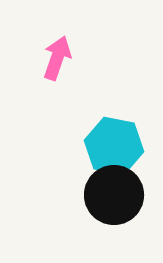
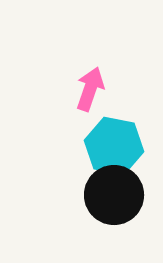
pink arrow: moved 33 px right, 31 px down
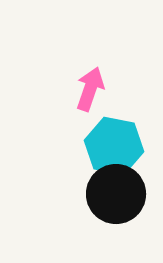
black circle: moved 2 px right, 1 px up
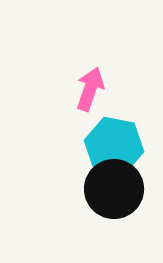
black circle: moved 2 px left, 5 px up
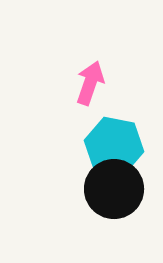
pink arrow: moved 6 px up
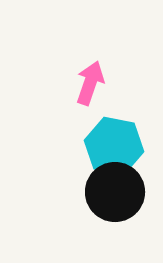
black circle: moved 1 px right, 3 px down
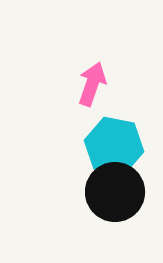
pink arrow: moved 2 px right, 1 px down
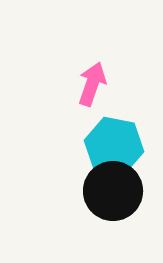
black circle: moved 2 px left, 1 px up
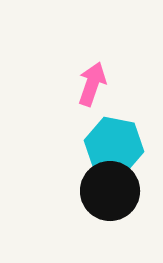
black circle: moved 3 px left
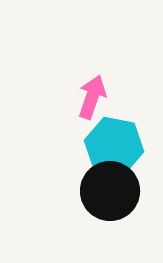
pink arrow: moved 13 px down
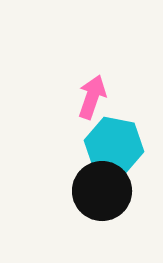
black circle: moved 8 px left
